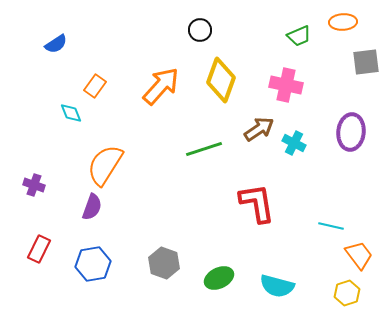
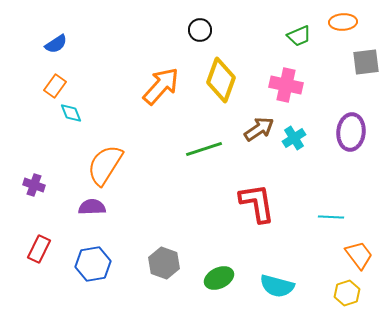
orange rectangle: moved 40 px left
cyan cross: moved 5 px up; rotated 30 degrees clockwise
purple semicircle: rotated 112 degrees counterclockwise
cyan line: moved 9 px up; rotated 10 degrees counterclockwise
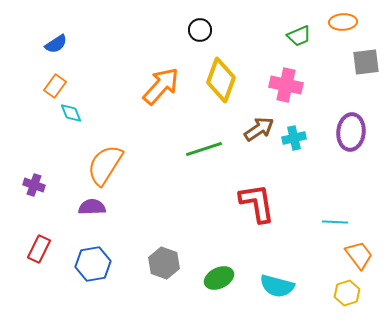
cyan cross: rotated 20 degrees clockwise
cyan line: moved 4 px right, 5 px down
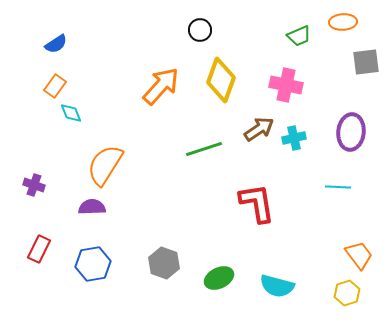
cyan line: moved 3 px right, 35 px up
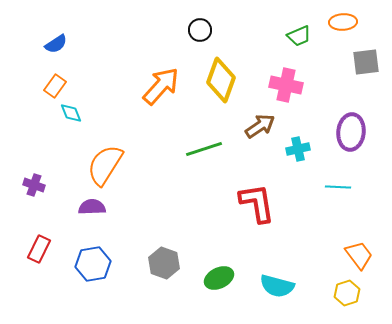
brown arrow: moved 1 px right, 3 px up
cyan cross: moved 4 px right, 11 px down
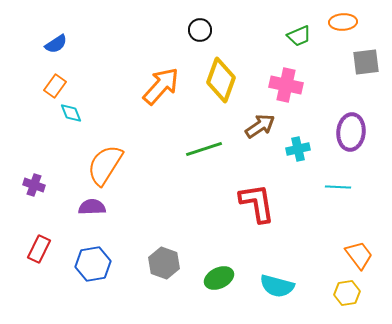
yellow hexagon: rotated 10 degrees clockwise
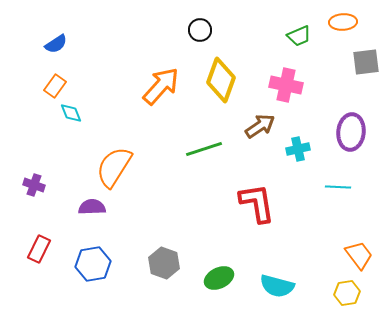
orange semicircle: moved 9 px right, 2 px down
